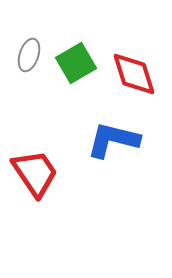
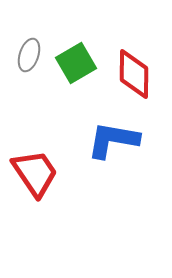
red diamond: rotated 18 degrees clockwise
blue L-shape: rotated 4 degrees counterclockwise
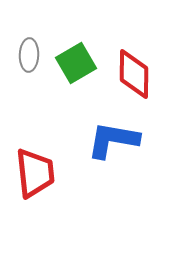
gray ellipse: rotated 16 degrees counterclockwise
red trapezoid: rotated 28 degrees clockwise
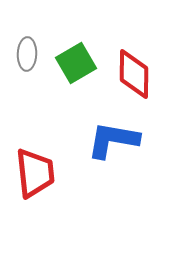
gray ellipse: moved 2 px left, 1 px up
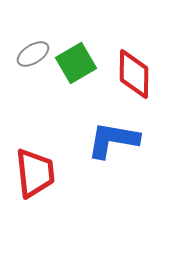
gray ellipse: moved 6 px right; rotated 56 degrees clockwise
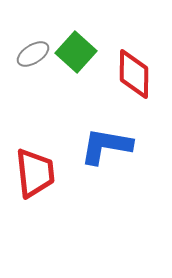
green square: moved 11 px up; rotated 18 degrees counterclockwise
blue L-shape: moved 7 px left, 6 px down
